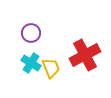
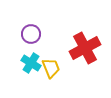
purple circle: moved 1 px down
red cross: moved 7 px up
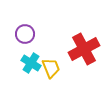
purple circle: moved 6 px left
red cross: moved 1 px left, 1 px down
